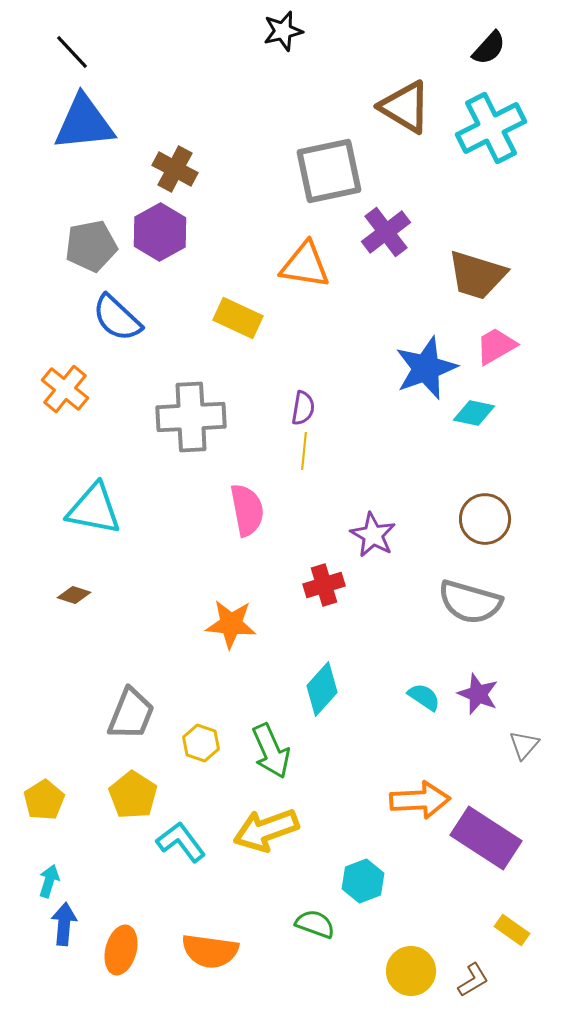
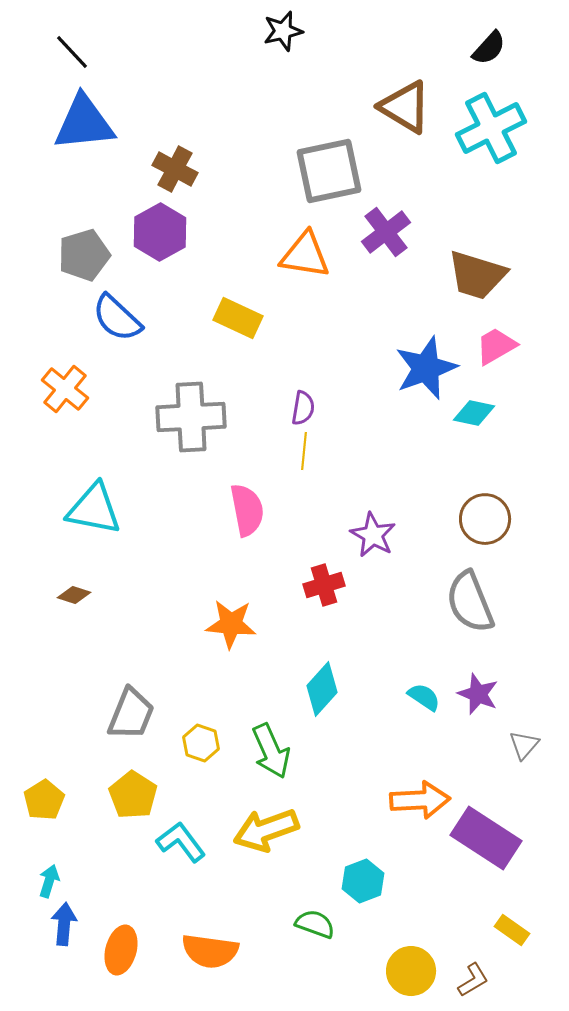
gray pentagon at (91, 246): moved 7 px left, 9 px down; rotated 6 degrees counterclockwise
orange triangle at (305, 265): moved 10 px up
gray semicircle at (470, 602): rotated 52 degrees clockwise
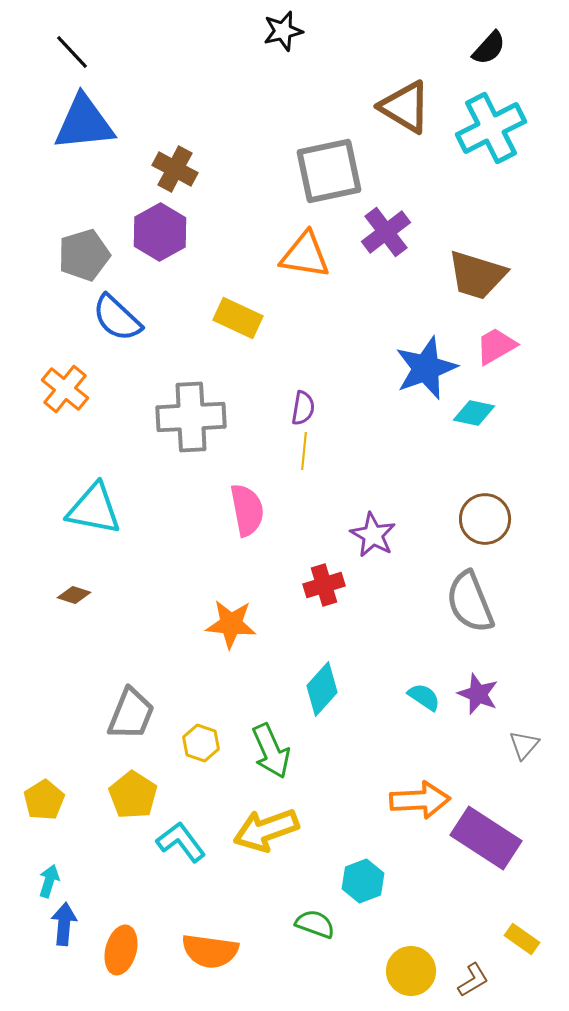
yellow rectangle at (512, 930): moved 10 px right, 9 px down
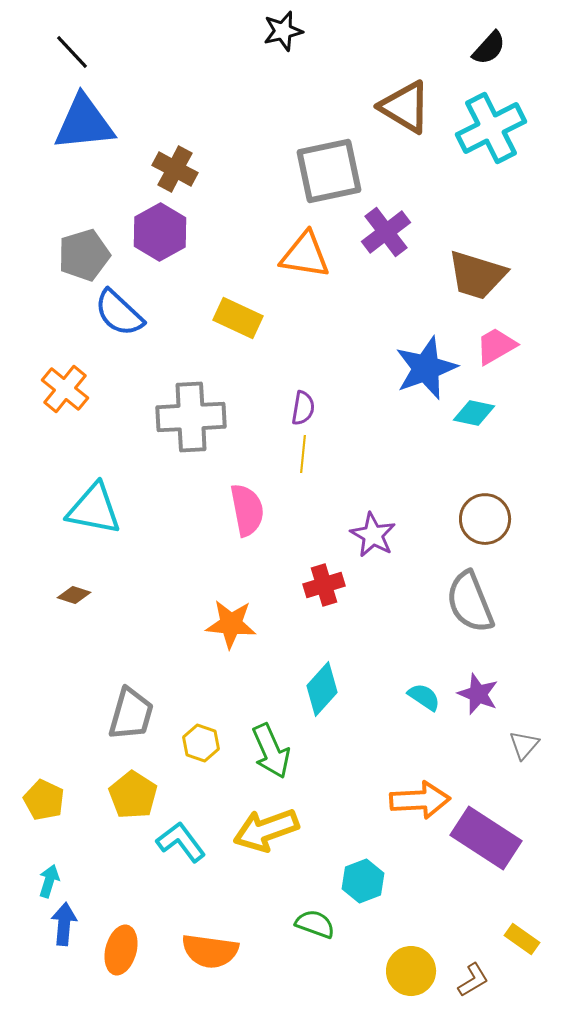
blue semicircle at (117, 318): moved 2 px right, 5 px up
yellow line at (304, 451): moved 1 px left, 3 px down
gray trapezoid at (131, 714): rotated 6 degrees counterclockwise
yellow pentagon at (44, 800): rotated 15 degrees counterclockwise
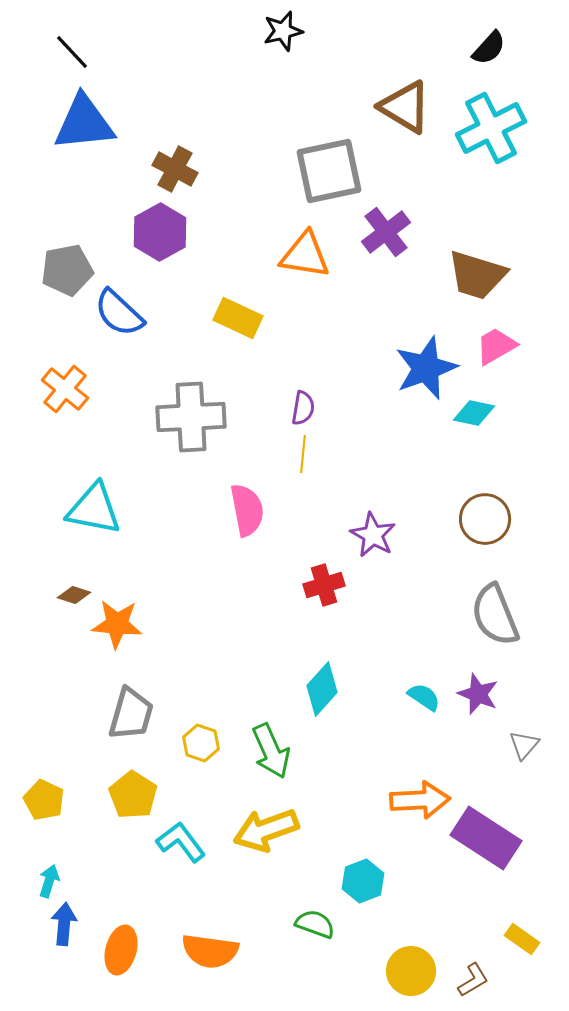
gray pentagon at (84, 255): moved 17 px left, 15 px down; rotated 6 degrees clockwise
gray semicircle at (470, 602): moved 25 px right, 13 px down
orange star at (231, 624): moved 114 px left
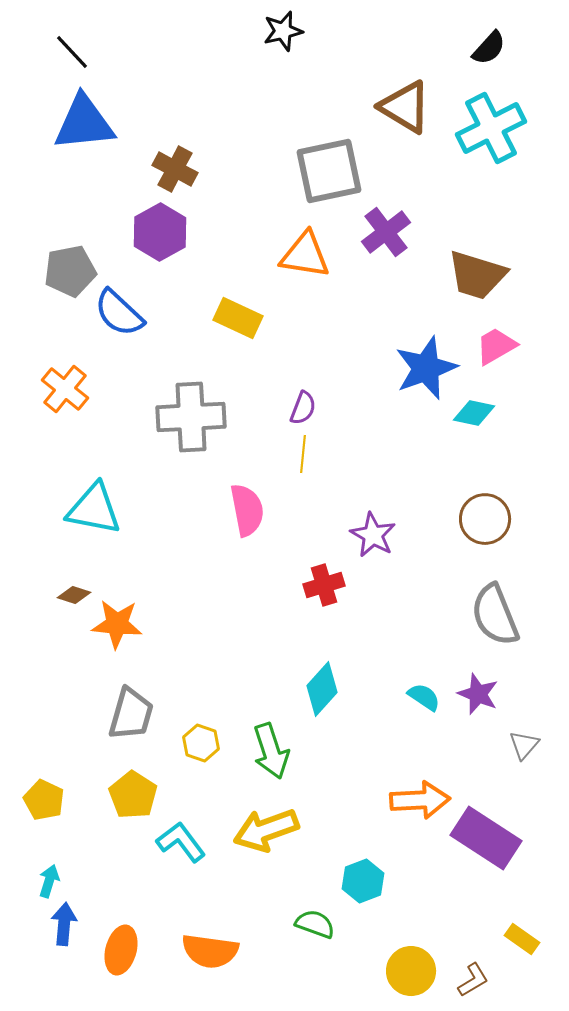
gray pentagon at (67, 270): moved 3 px right, 1 px down
purple semicircle at (303, 408): rotated 12 degrees clockwise
green arrow at (271, 751): rotated 6 degrees clockwise
